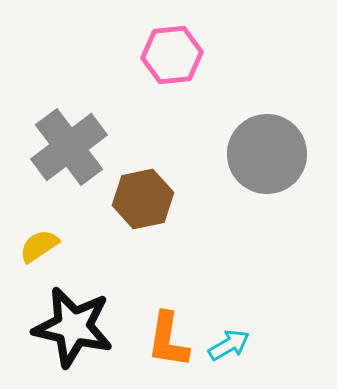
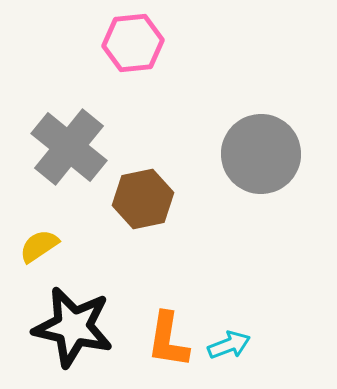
pink hexagon: moved 39 px left, 12 px up
gray cross: rotated 14 degrees counterclockwise
gray circle: moved 6 px left
cyan arrow: rotated 9 degrees clockwise
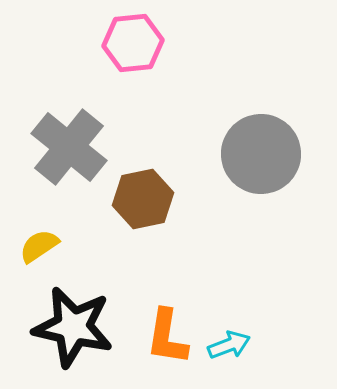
orange L-shape: moved 1 px left, 3 px up
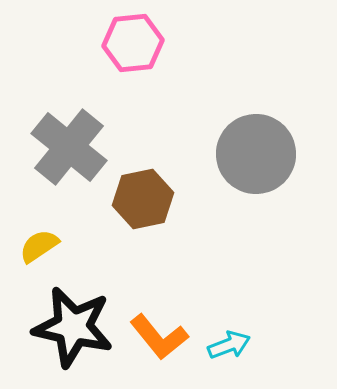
gray circle: moved 5 px left
orange L-shape: moved 8 px left; rotated 48 degrees counterclockwise
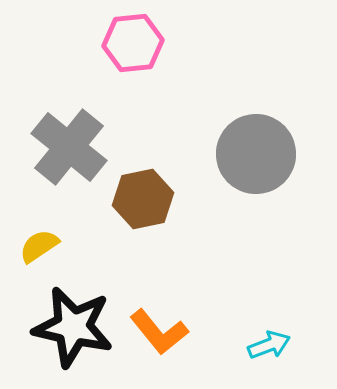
orange L-shape: moved 5 px up
cyan arrow: moved 40 px right
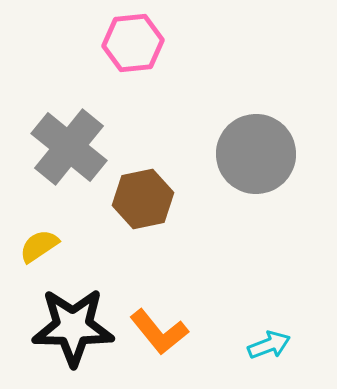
black star: rotated 12 degrees counterclockwise
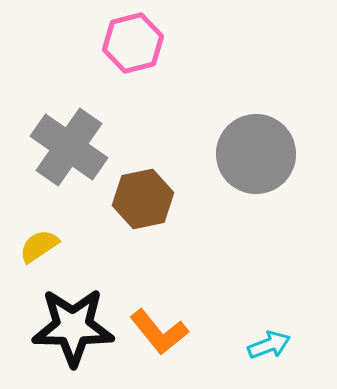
pink hexagon: rotated 8 degrees counterclockwise
gray cross: rotated 4 degrees counterclockwise
